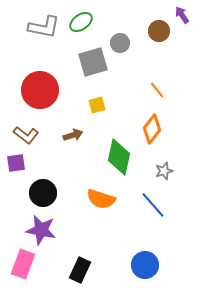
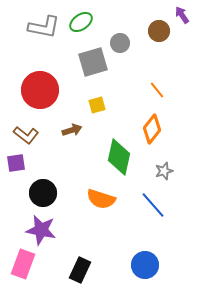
brown arrow: moved 1 px left, 5 px up
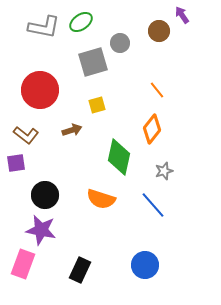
black circle: moved 2 px right, 2 px down
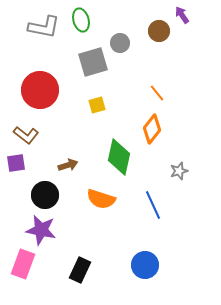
green ellipse: moved 2 px up; rotated 70 degrees counterclockwise
orange line: moved 3 px down
brown arrow: moved 4 px left, 35 px down
gray star: moved 15 px right
blue line: rotated 16 degrees clockwise
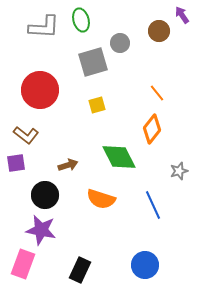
gray L-shape: rotated 8 degrees counterclockwise
green diamond: rotated 39 degrees counterclockwise
